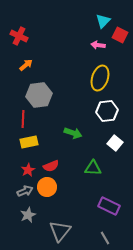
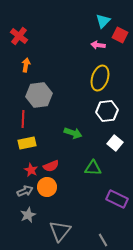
red cross: rotated 12 degrees clockwise
orange arrow: rotated 40 degrees counterclockwise
yellow rectangle: moved 2 px left, 1 px down
red star: moved 3 px right; rotated 16 degrees counterclockwise
purple rectangle: moved 8 px right, 7 px up
gray line: moved 2 px left, 2 px down
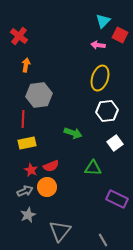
white square: rotated 14 degrees clockwise
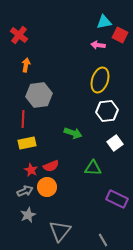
cyan triangle: moved 1 px right, 1 px down; rotated 35 degrees clockwise
red cross: moved 1 px up
yellow ellipse: moved 2 px down
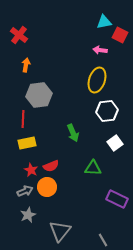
pink arrow: moved 2 px right, 5 px down
yellow ellipse: moved 3 px left
green arrow: rotated 48 degrees clockwise
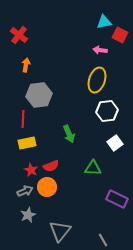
green arrow: moved 4 px left, 1 px down
